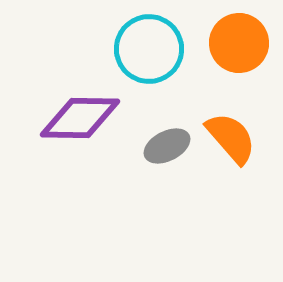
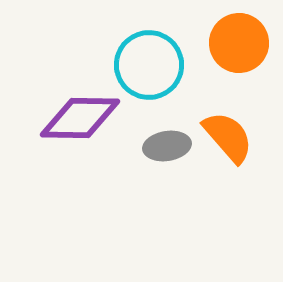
cyan circle: moved 16 px down
orange semicircle: moved 3 px left, 1 px up
gray ellipse: rotated 18 degrees clockwise
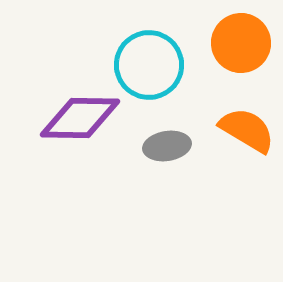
orange circle: moved 2 px right
orange semicircle: moved 19 px right, 7 px up; rotated 18 degrees counterclockwise
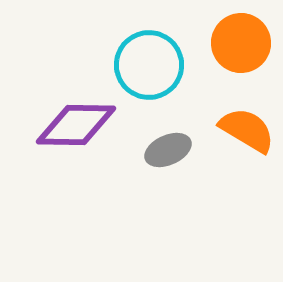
purple diamond: moved 4 px left, 7 px down
gray ellipse: moved 1 px right, 4 px down; rotated 15 degrees counterclockwise
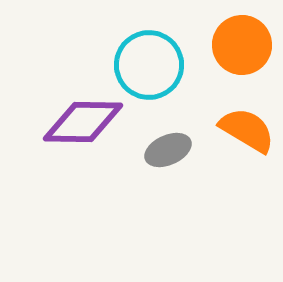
orange circle: moved 1 px right, 2 px down
purple diamond: moved 7 px right, 3 px up
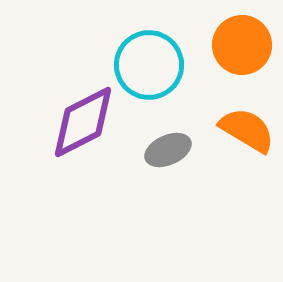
purple diamond: rotated 28 degrees counterclockwise
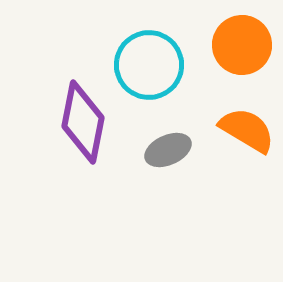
purple diamond: rotated 52 degrees counterclockwise
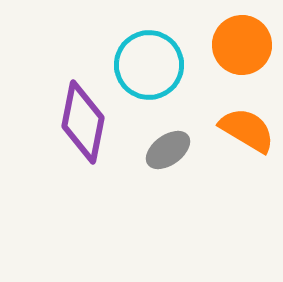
gray ellipse: rotated 12 degrees counterclockwise
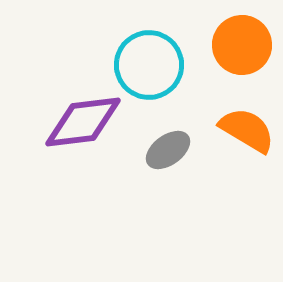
purple diamond: rotated 72 degrees clockwise
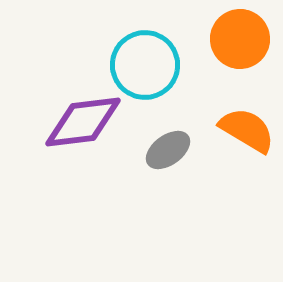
orange circle: moved 2 px left, 6 px up
cyan circle: moved 4 px left
